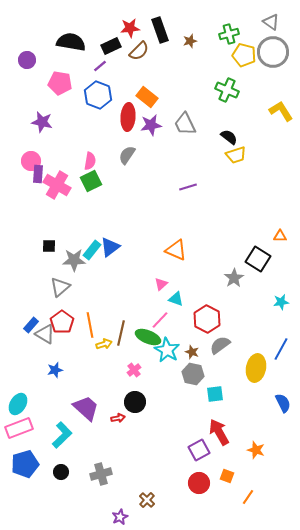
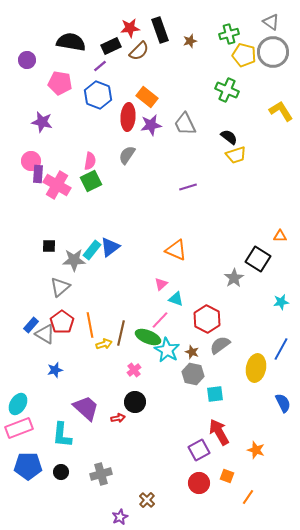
cyan L-shape at (62, 435): rotated 140 degrees clockwise
blue pentagon at (25, 464): moved 3 px right, 2 px down; rotated 16 degrees clockwise
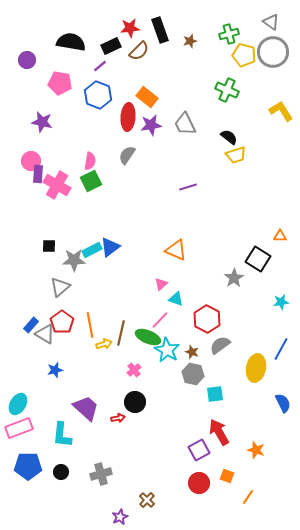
cyan rectangle at (92, 250): rotated 24 degrees clockwise
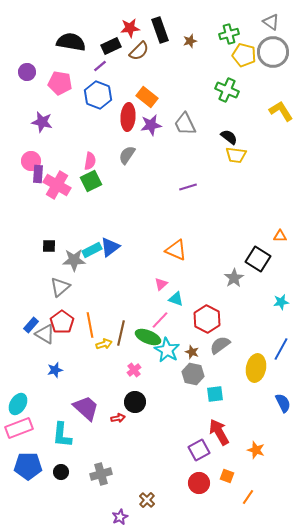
purple circle at (27, 60): moved 12 px down
yellow trapezoid at (236, 155): rotated 25 degrees clockwise
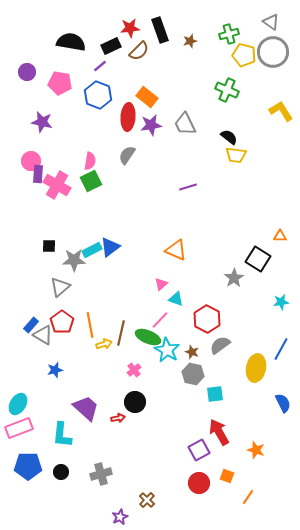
gray triangle at (45, 334): moved 2 px left, 1 px down
